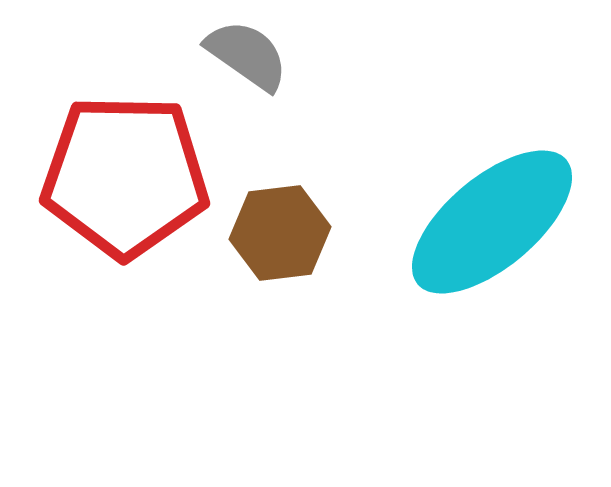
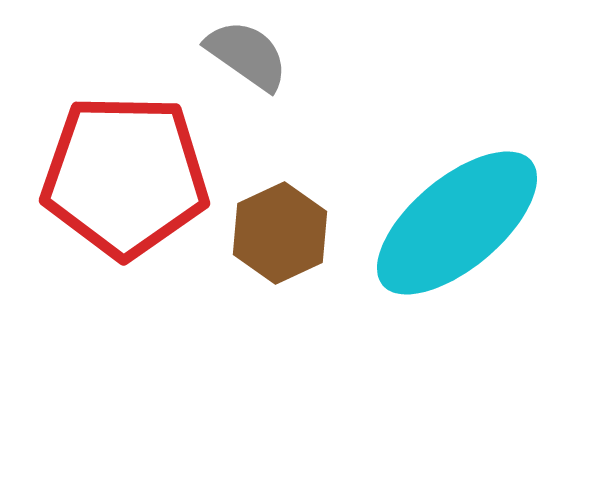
cyan ellipse: moved 35 px left, 1 px down
brown hexagon: rotated 18 degrees counterclockwise
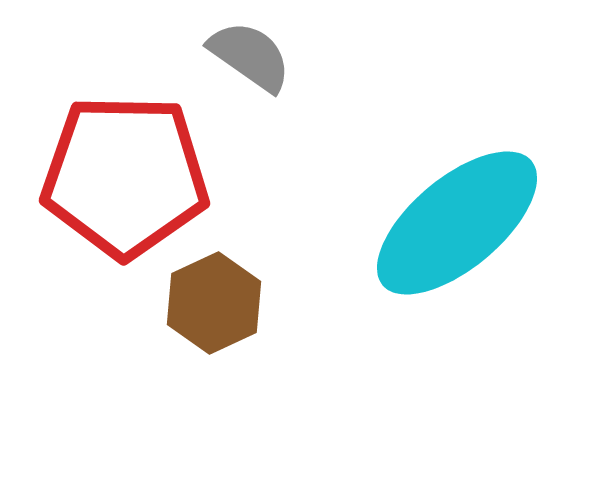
gray semicircle: moved 3 px right, 1 px down
brown hexagon: moved 66 px left, 70 px down
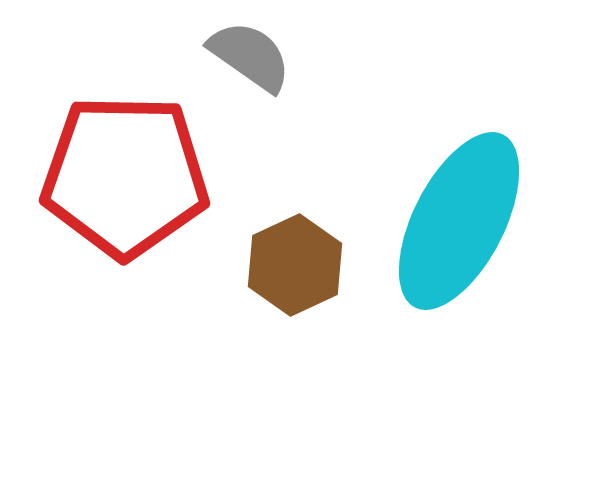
cyan ellipse: moved 2 px right, 2 px up; rotated 23 degrees counterclockwise
brown hexagon: moved 81 px right, 38 px up
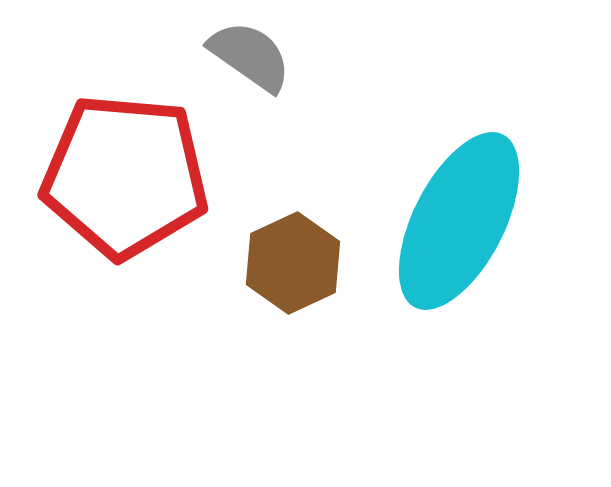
red pentagon: rotated 4 degrees clockwise
brown hexagon: moved 2 px left, 2 px up
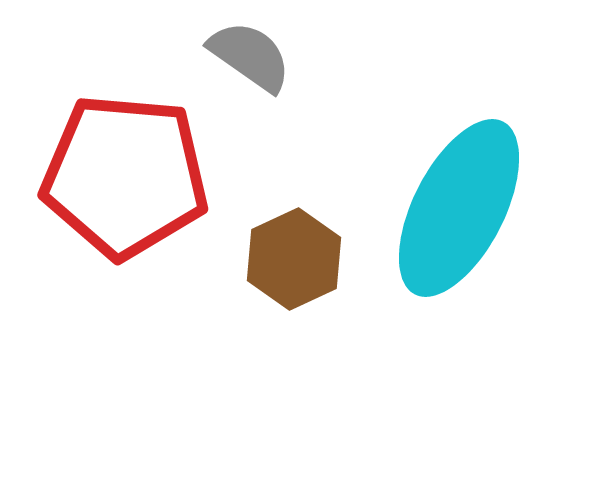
cyan ellipse: moved 13 px up
brown hexagon: moved 1 px right, 4 px up
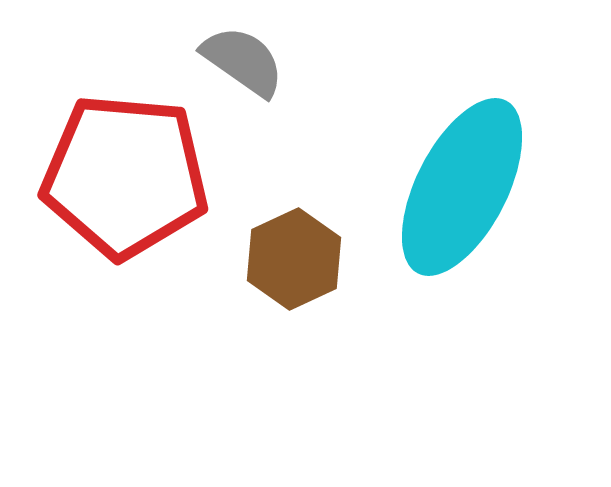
gray semicircle: moved 7 px left, 5 px down
cyan ellipse: moved 3 px right, 21 px up
